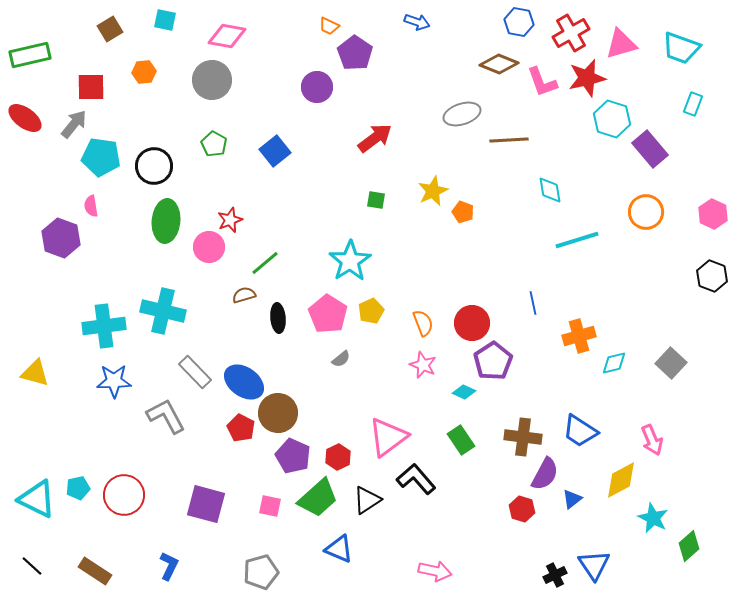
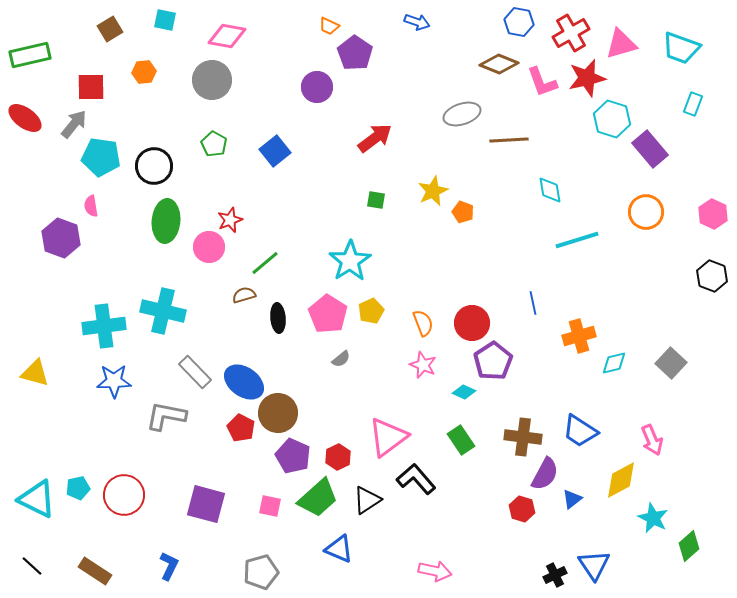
gray L-shape at (166, 416): rotated 51 degrees counterclockwise
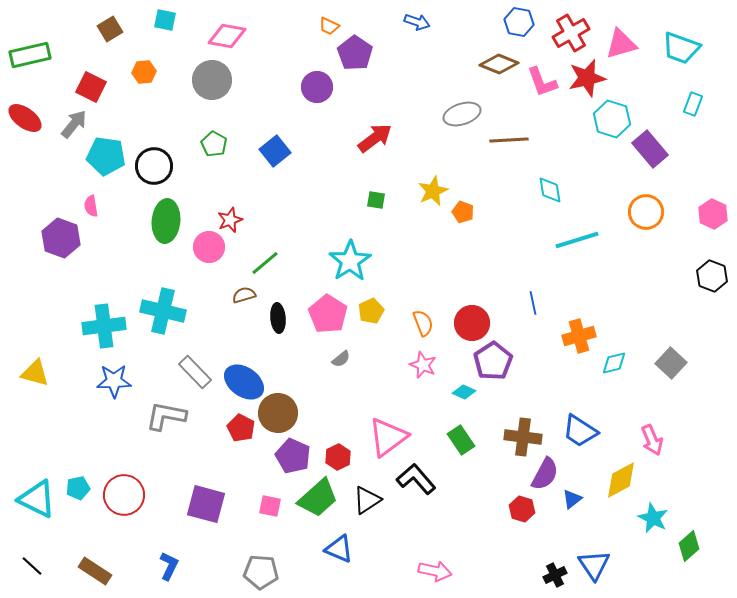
red square at (91, 87): rotated 28 degrees clockwise
cyan pentagon at (101, 157): moved 5 px right, 1 px up
gray pentagon at (261, 572): rotated 20 degrees clockwise
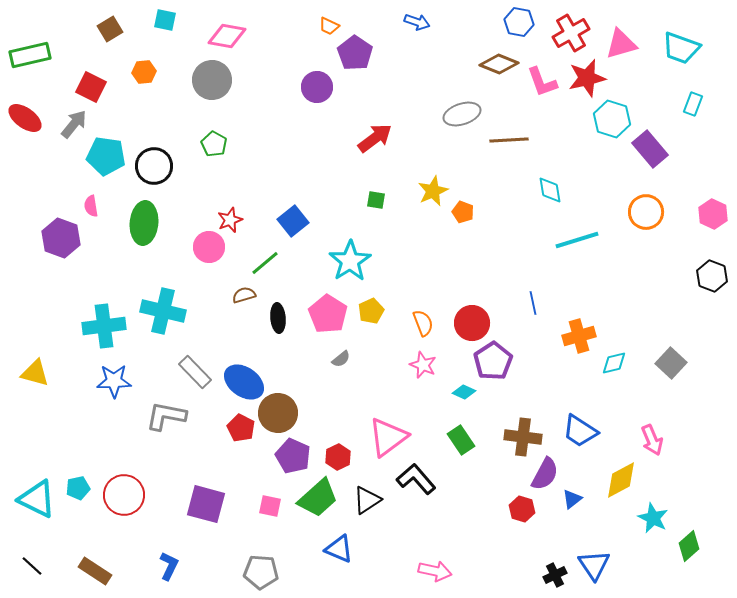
blue square at (275, 151): moved 18 px right, 70 px down
green ellipse at (166, 221): moved 22 px left, 2 px down
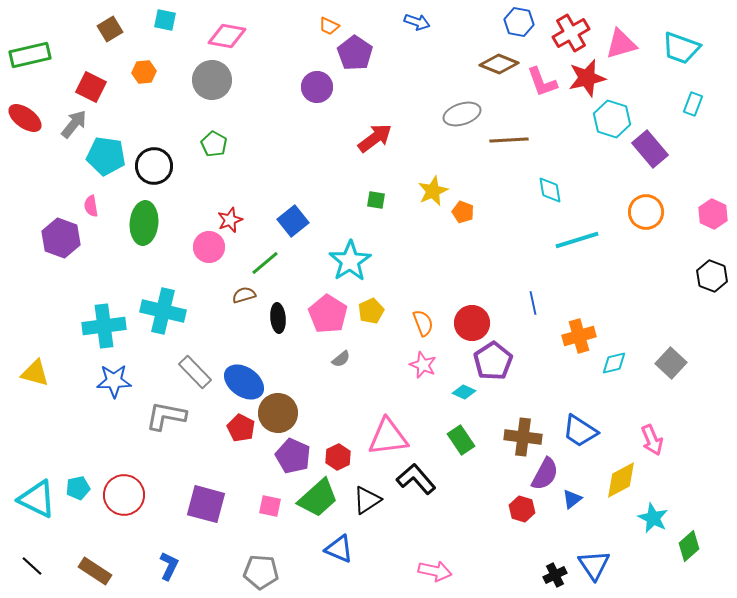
pink triangle at (388, 437): rotated 30 degrees clockwise
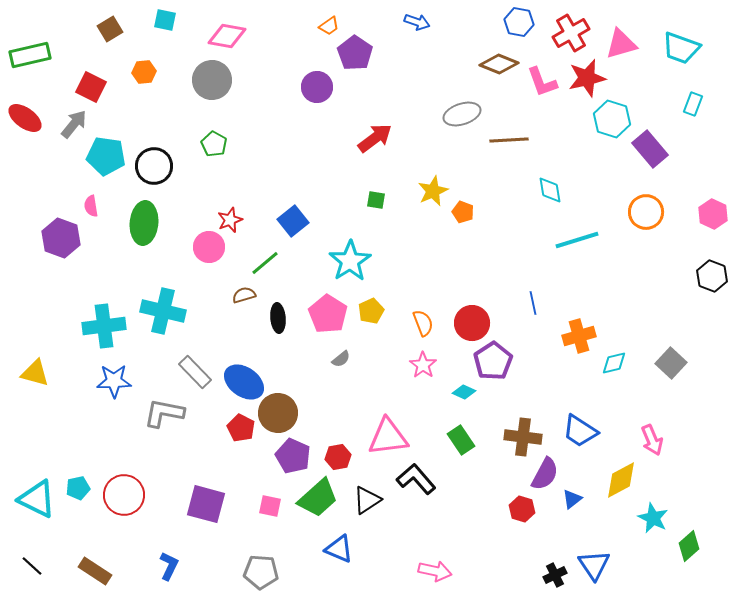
orange trapezoid at (329, 26): rotated 60 degrees counterclockwise
pink star at (423, 365): rotated 12 degrees clockwise
gray L-shape at (166, 416): moved 2 px left, 3 px up
red hexagon at (338, 457): rotated 15 degrees clockwise
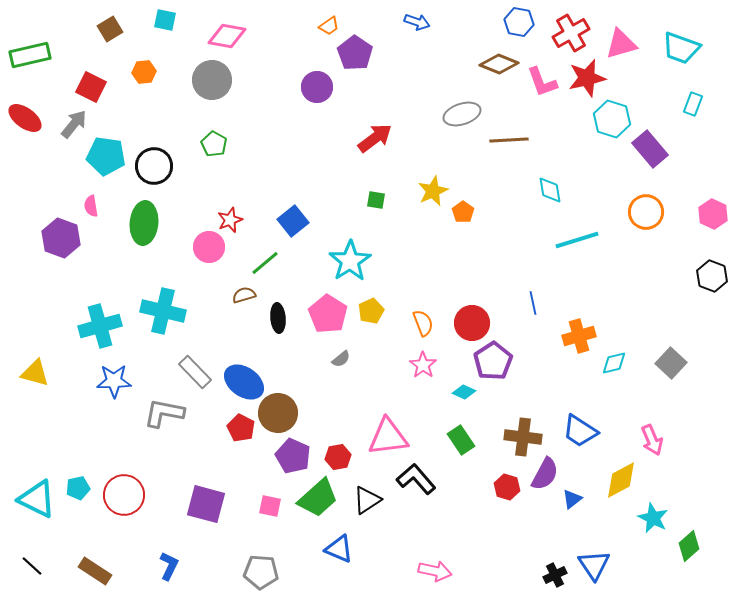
orange pentagon at (463, 212): rotated 15 degrees clockwise
cyan cross at (104, 326): moved 4 px left; rotated 9 degrees counterclockwise
red hexagon at (522, 509): moved 15 px left, 22 px up
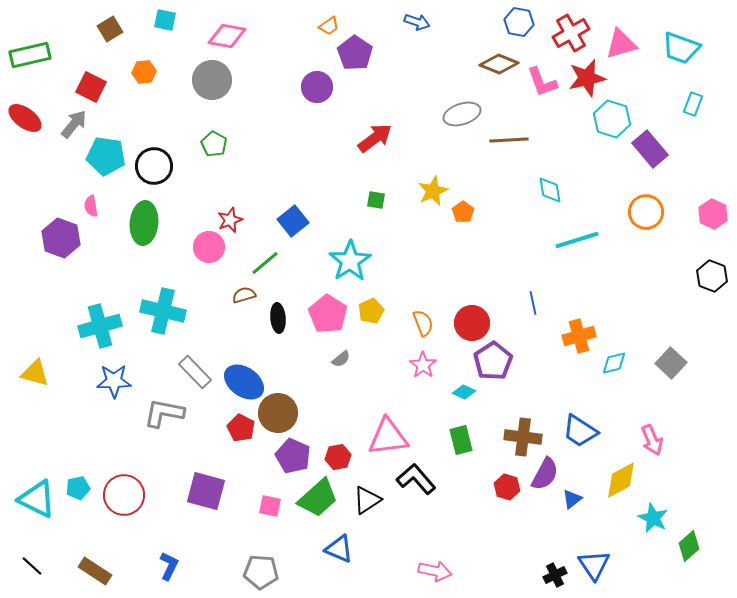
green rectangle at (461, 440): rotated 20 degrees clockwise
purple square at (206, 504): moved 13 px up
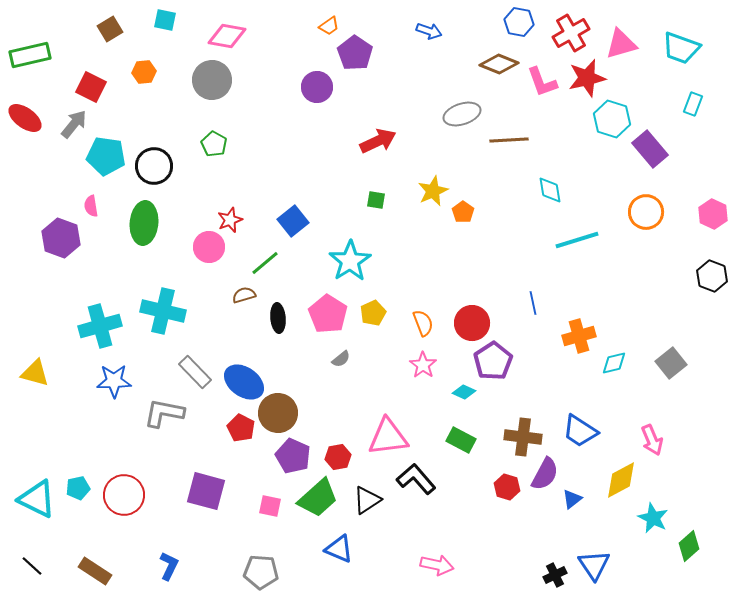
blue arrow at (417, 22): moved 12 px right, 9 px down
red arrow at (375, 138): moved 3 px right, 3 px down; rotated 12 degrees clockwise
yellow pentagon at (371, 311): moved 2 px right, 2 px down
gray square at (671, 363): rotated 8 degrees clockwise
green rectangle at (461, 440): rotated 48 degrees counterclockwise
pink arrow at (435, 571): moved 2 px right, 6 px up
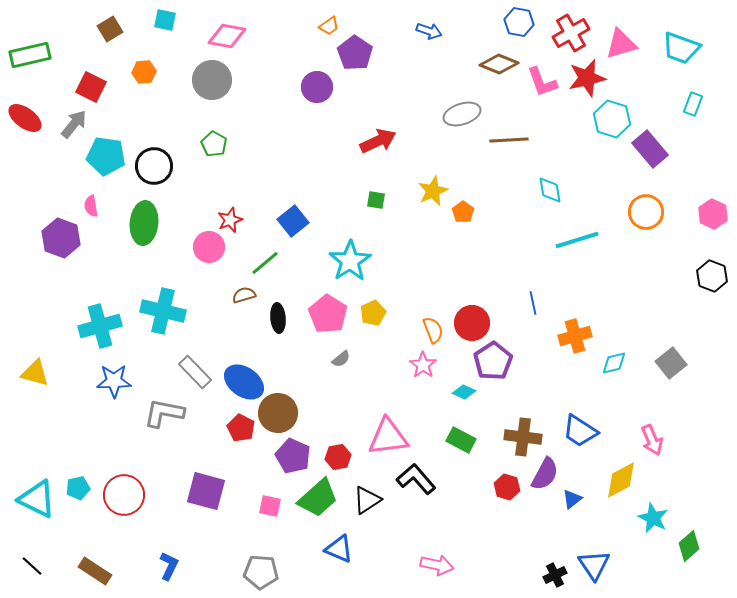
orange semicircle at (423, 323): moved 10 px right, 7 px down
orange cross at (579, 336): moved 4 px left
